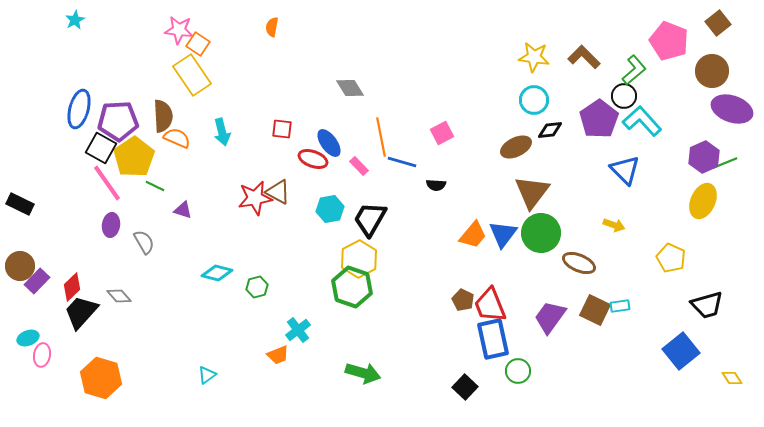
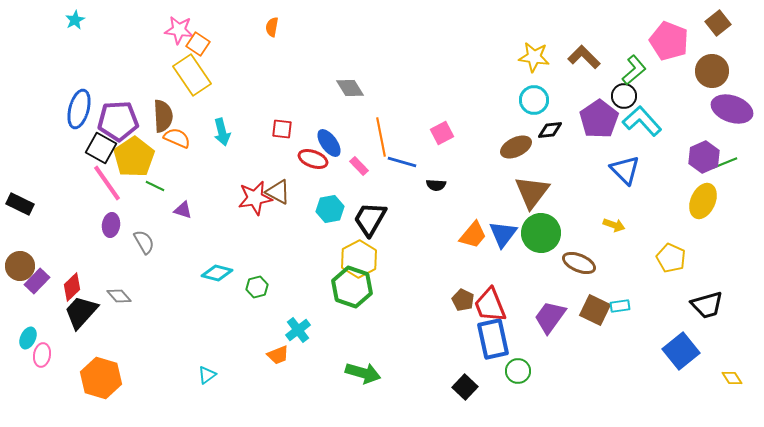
cyan ellipse at (28, 338): rotated 45 degrees counterclockwise
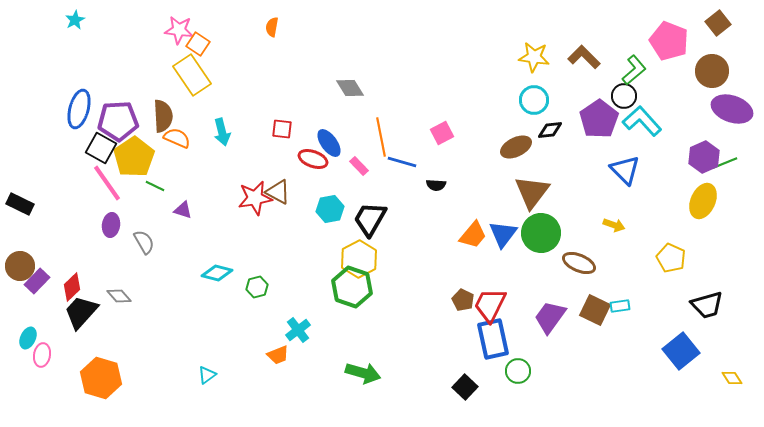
red trapezoid at (490, 305): rotated 48 degrees clockwise
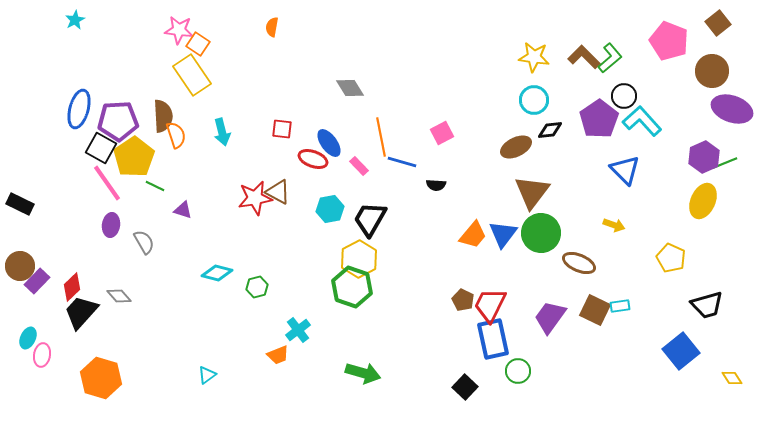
green L-shape at (634, 70): moved 24 px left, 12 px up
orange semicircle at (177, 138): moved 1 px left, 3 px up; rotated 48 degrees clockwise
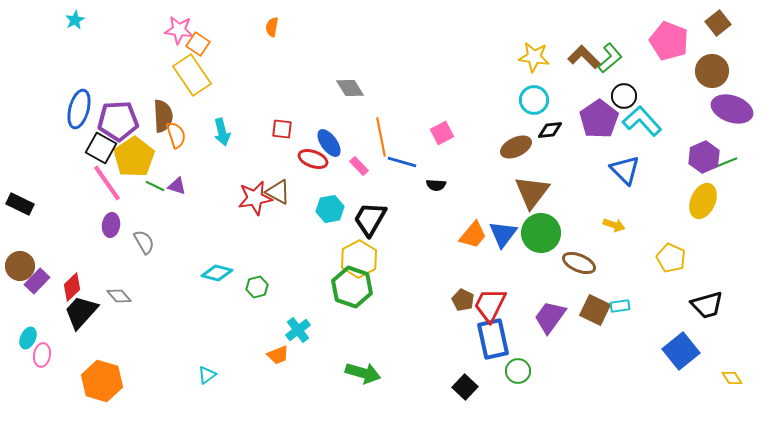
purple triangle at (183, 210): moved 6 px left, 24 px up
orange hexagon at (101, 378): moved 1 px right, 3 px down
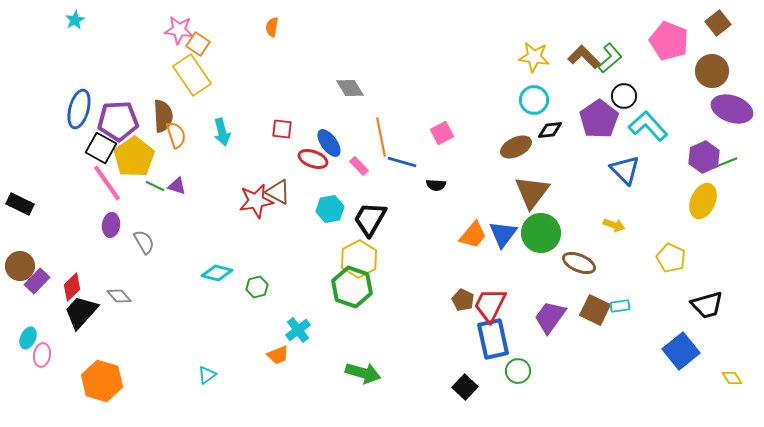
cyan L-shape at (642, 121): moved 6 px right, 5 px down
red star at (255, 198): moved 1 px right, 3 px down
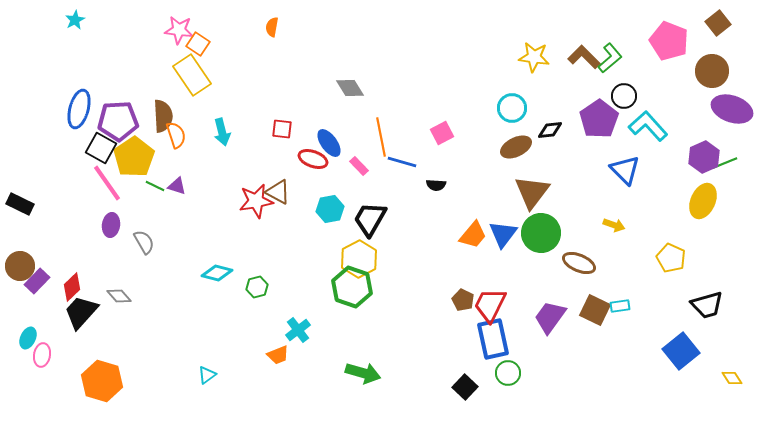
cyan circle at (534, 100): moved 22 px left, 8 px down
green circle at (518, 371): moved 10 px left, 2 px down
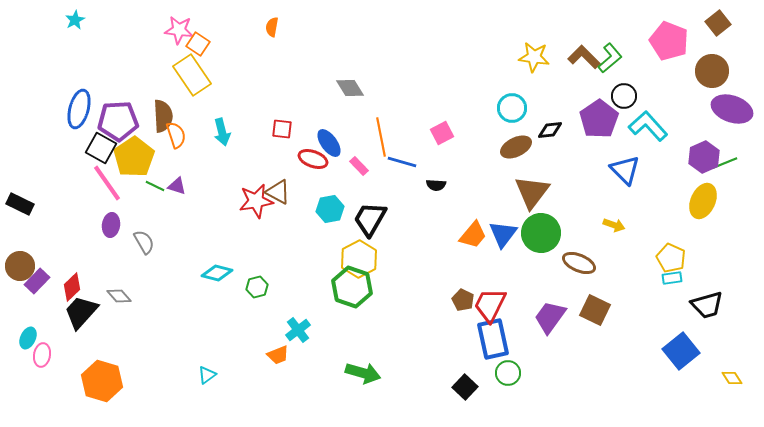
cyan rectangle at (620, 306): moved 52 px right, 28 px up
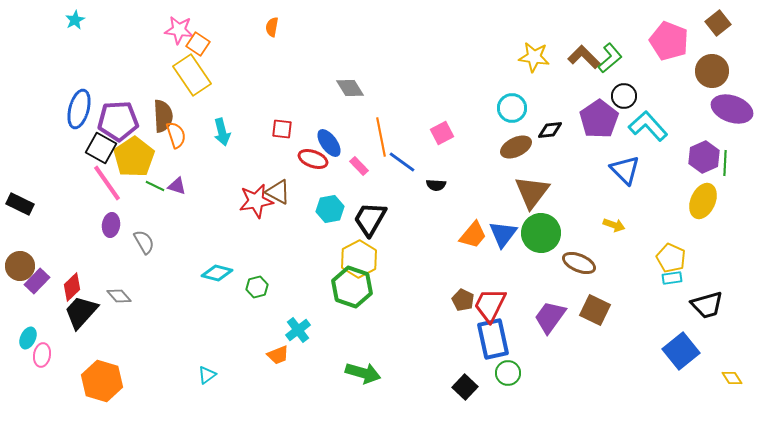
blue line at (402, 162): rotated 20 degrees clockwise
green line at (725, 163): rotated 65 degrees counterclockwise
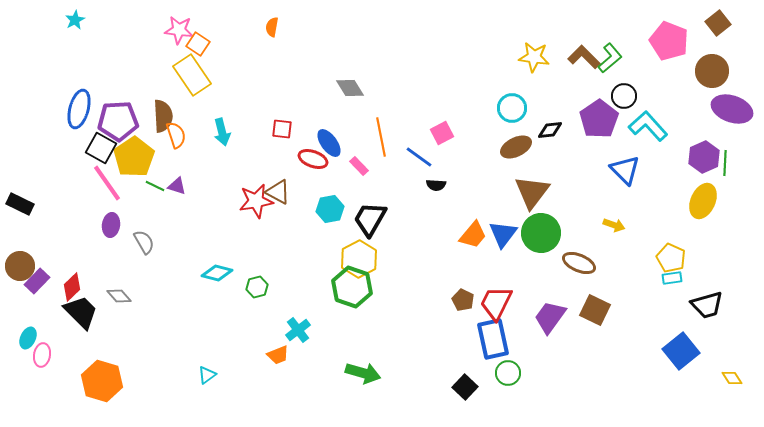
blue line at (402, 162): moved 17 px right, 5 px up
red trapezoid at (490, 305): moved 6 px right, 2 px up
black trapezoid at (81, 312): rotated 93 degrees clockwise
